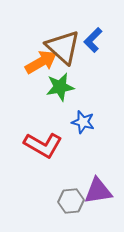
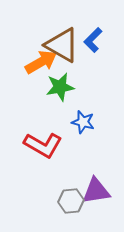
brown triangle: moved 1 px left, 2 px up; rotated 12 degrees counterclockwise
purple triangle: moved 2 px left
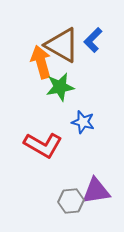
orange arrow: rotated 76 degrees counterclockwise
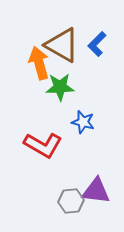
blue L-shape: moved 4 px right, 4 px down
orange arrow: moved 2 px left, 1 px down
green star: rotated 8 degrees clockwise
purple triangle: rotated 16 degrees clockwise
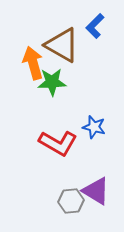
blue L-shape: moved 2 px left, 18 px up
orange arrow: moved 6 px left
green star: moved 8 px left, 5 px up
blue star: moved 11 px right, 5 px down
red L-shape: moved 15 px right, 2 px up
purple triangle: rotated 24 degrees clockwise
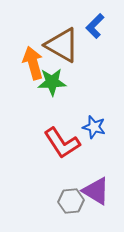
red L-shape: moved 4 px right; rotated 27 degrees clockwise
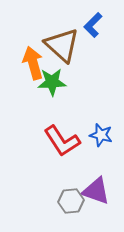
blue L-shape: moved 2 px left, 1 px up
brown triangle: rotated 12 degrees clockwise
blue star: moved 7 px right, 8 px down
red L-shape: moved 2 px up
purple triangle: rotated 12 degrees counterclockwise
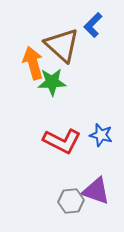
red L-shape: rotated 30 degrees counterclockwise
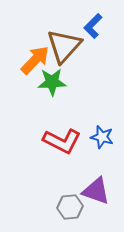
blue L-shape: moved 1 px down
brown triangle: moved 2 px right, 1 px down; rotated 30 degrees clockwise
orange arrow: moved 2 px right, 3 px up; rotated 60 degrees clockwise
blue star: moved 1 px right, 2 px down
gray hexagon: moved 1 px left, 6 px down
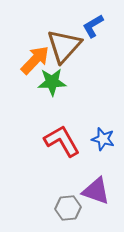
blue L-shape: rotated 15 degrees clockwise
blue star: moved 1 px right, 2 px down
red L-shape: rotated 147 degrees counterclockwise
gray hexagon: moved 2 px left, 1 px down
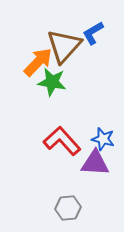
blue L-shape: moved 7 px down
orange arrow: moved 3 px right, 2 px down
green star: rotated 12 degrees clockwise
red L-shape: rotated 12 degrees counterclockwise
purple triangle: moved 1 px left, 28 px up; rotated 16 degrees counterclockwise
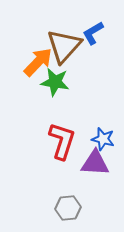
green star: moved 3 px right
red L-shape: rotated 60 degrees clockwise
